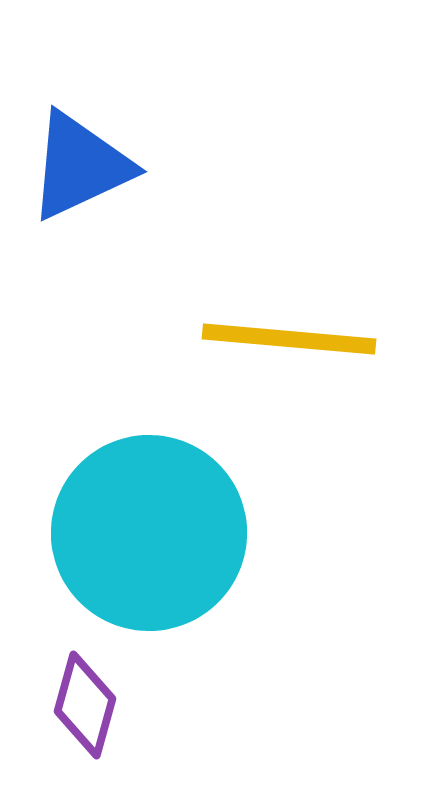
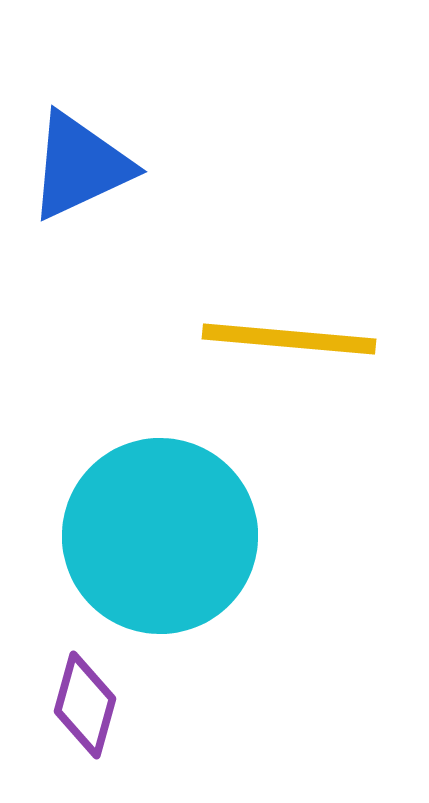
cyan circle: moved 11 px right, 3 px down
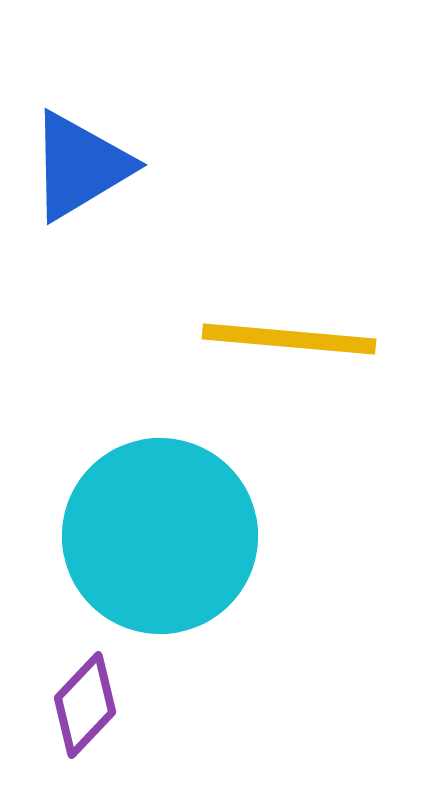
blue triangle: rotated 6 degrees counterclockwise
purple diamond: rotated 28 degrees clockwise
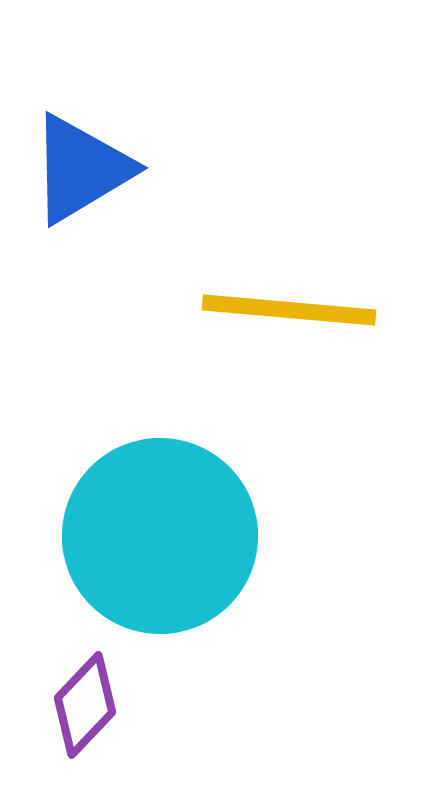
blue triangle: moved 1 px right, 3 px down
yellow line: moved 29 px up
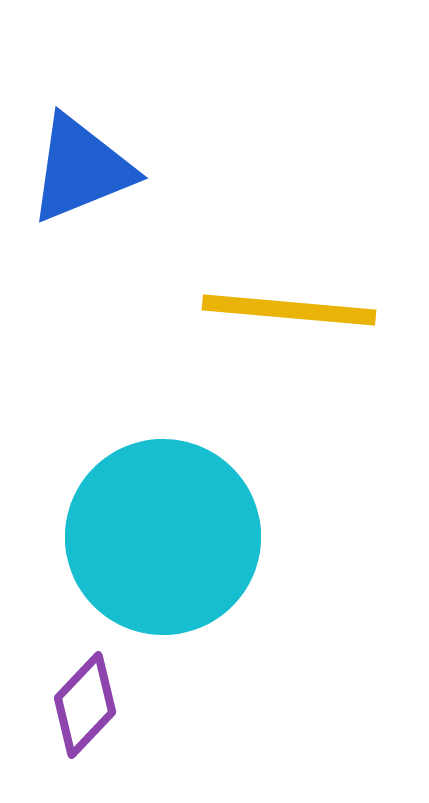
blue triangle: rotated 9 degrees clockwise
cyan circle: moved 3 px right, 1 px down
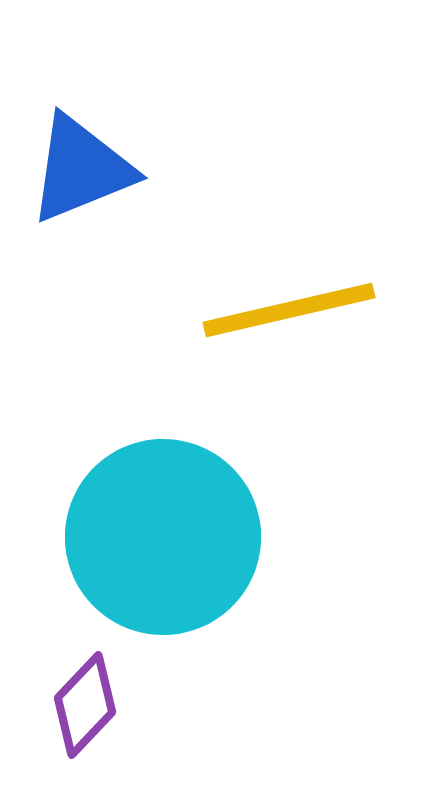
yellow line: rotated 18 degrees counterclockwise
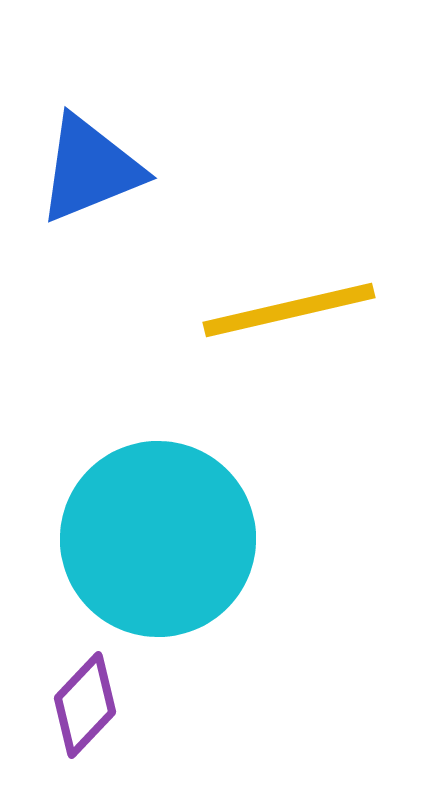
blue triangle: moved 9 px right
cyan circle: moved 5 px left, 2 px down
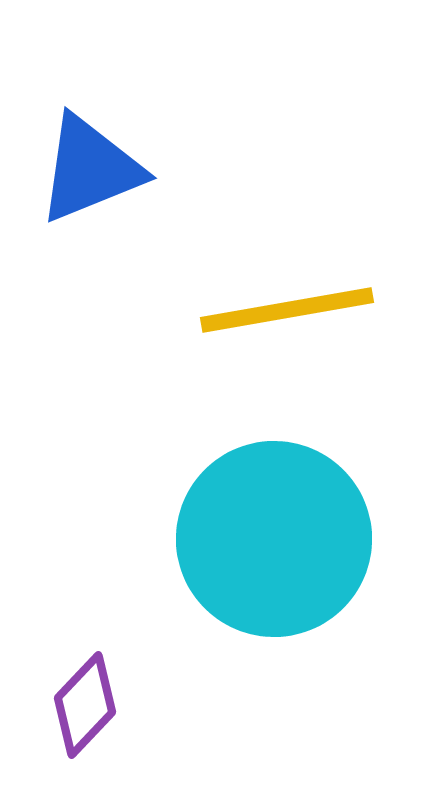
yellow line: moved 2 px left; rotated 3 degrees clockwise
cyan circle: moved 116 px right
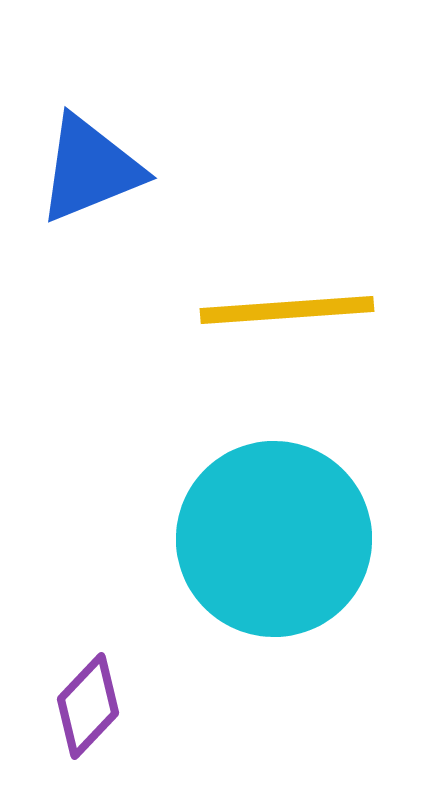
yellow line: rotated 6 degrees clockwise
purple diamond: moved 3 px right, 1 px down
